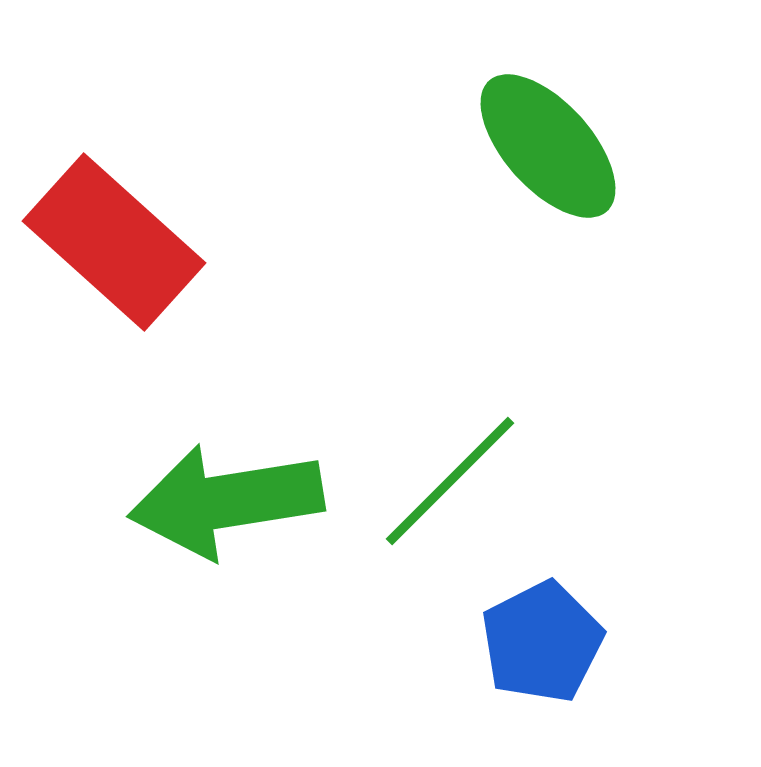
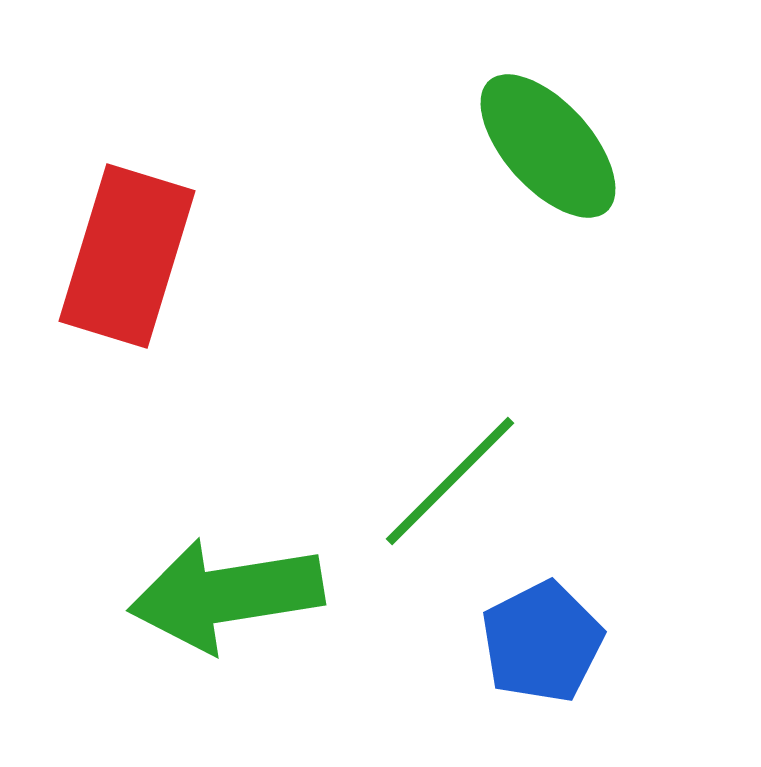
red rectangle: moved 13 px right, 14 px down; rotated 65 degrees clockwise
green arrow: moved 94 px down
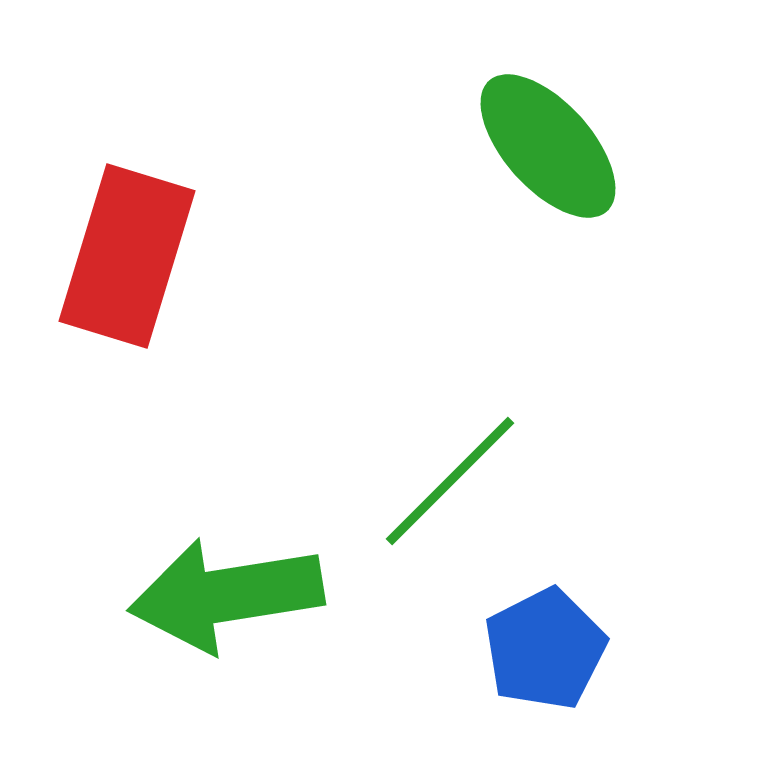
blue pentagon: moved 3 px right, 7 px down
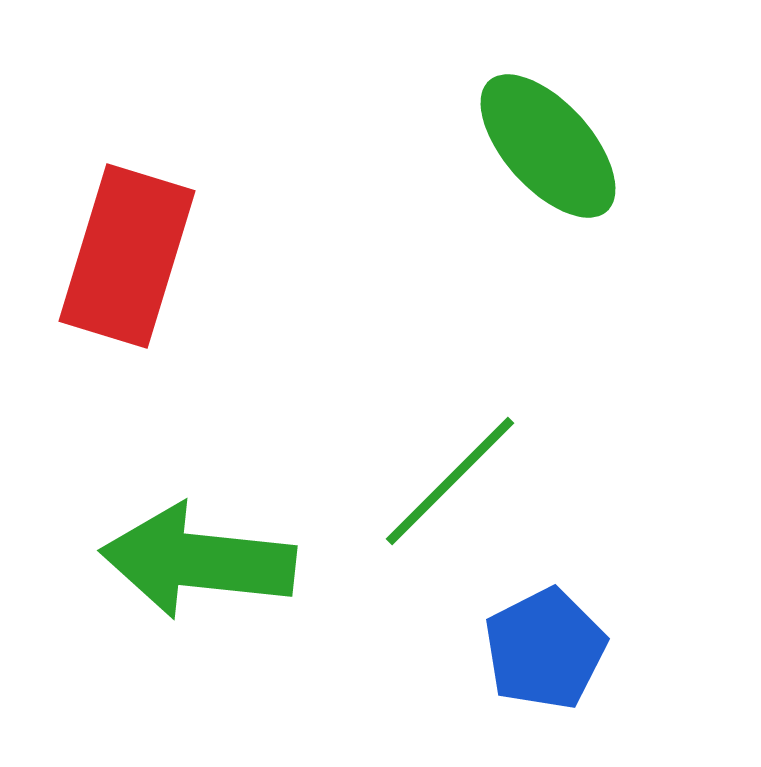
green arrow: moved 28 px left, 34 px up; rotated 15 degrees clockwise
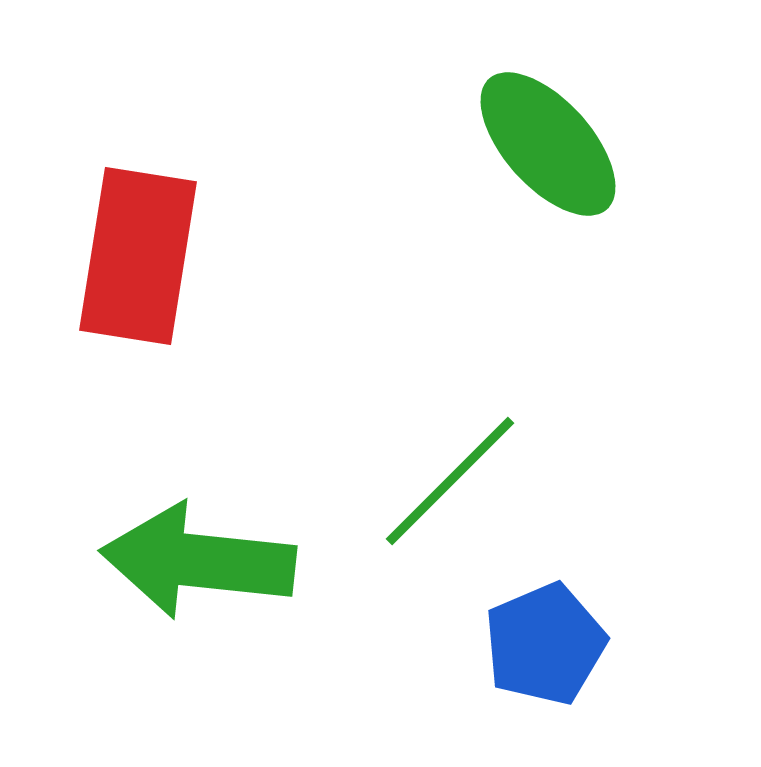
green ellipse: moved 2 px up
red rectangle: moved 11 px right; rotated 8 degrees counterclockwise
blue pentagon: moved 5 px up; rotated 4 degrees clockwise
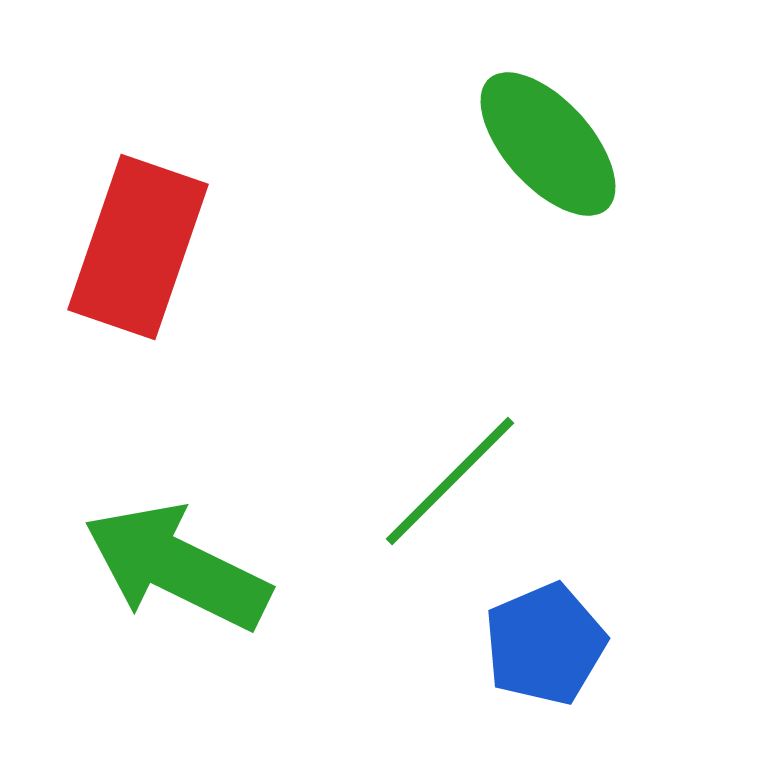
red rectangle: moved 9 px up; rotated 10 degrees clockwise
green arrow: moved 21 px left, 6 px down; rotated 20 degrees clockwise
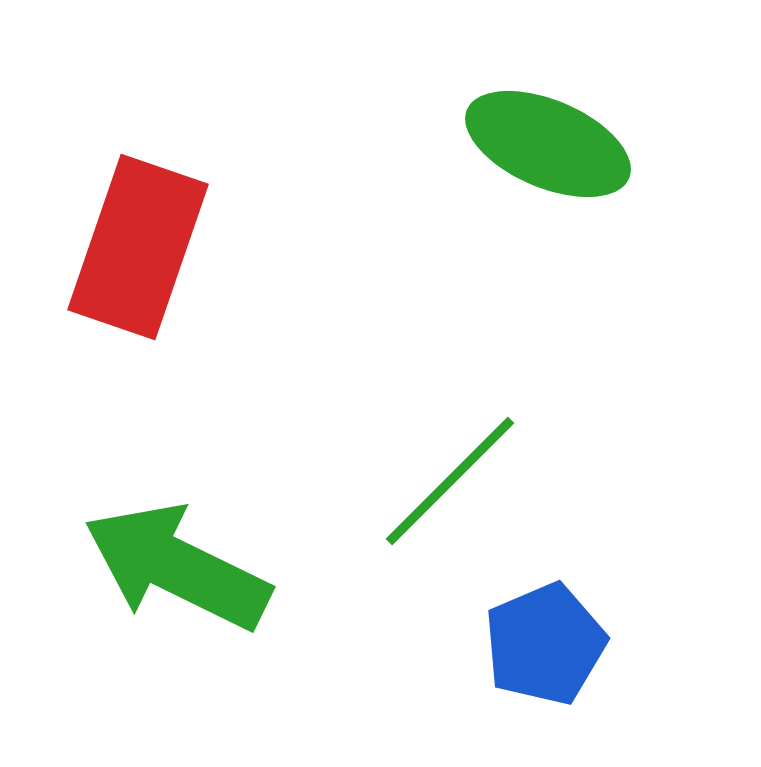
green ellipse: rotated 25 degrees counterclockwise
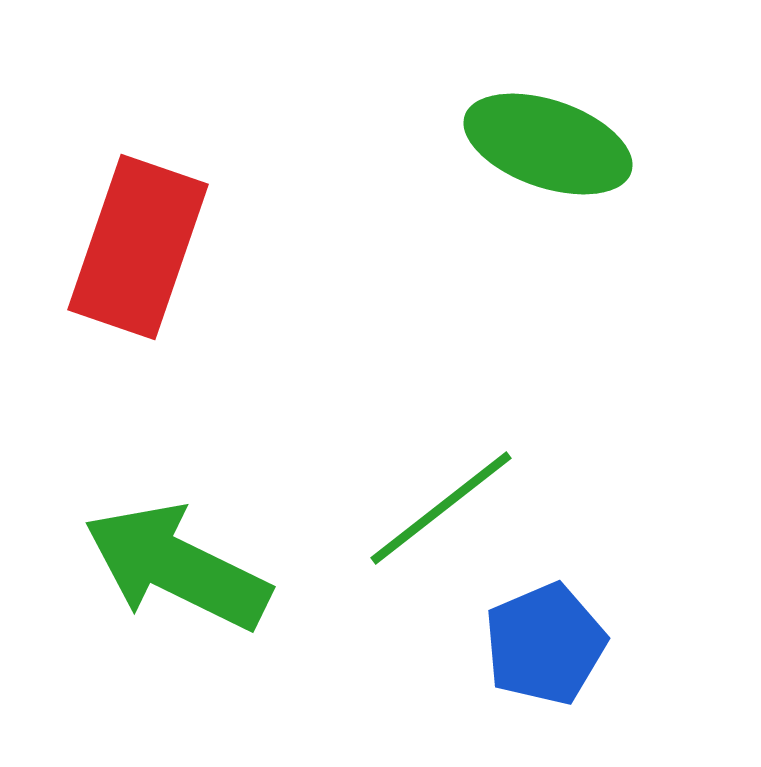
green ellipse: rotated 4 degrees counterclockwise
green line: moved 9 px left, 27 px down; rotated 7 degrees clockwise
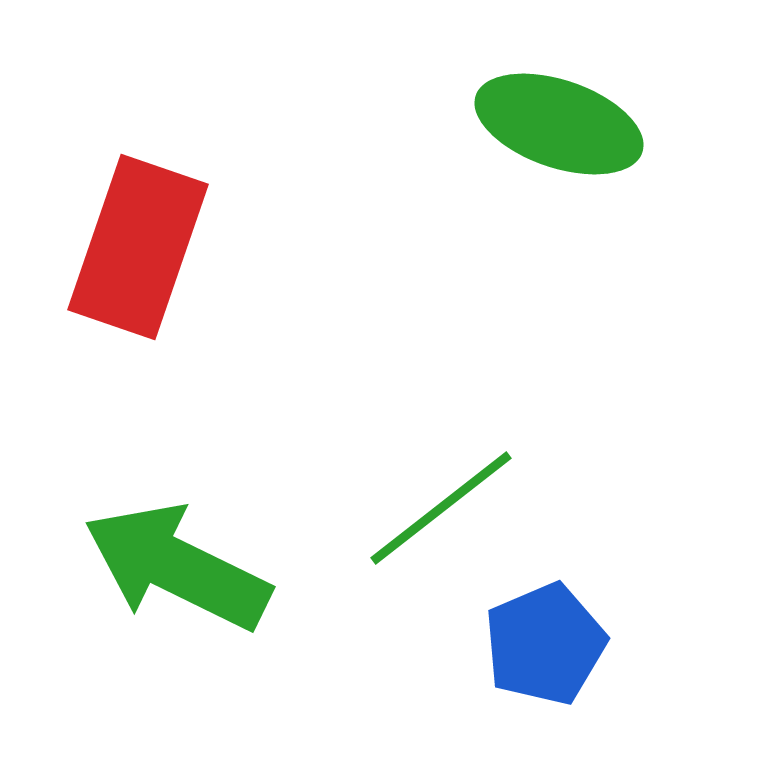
green ellipse: moved 11 px right, 20 px up
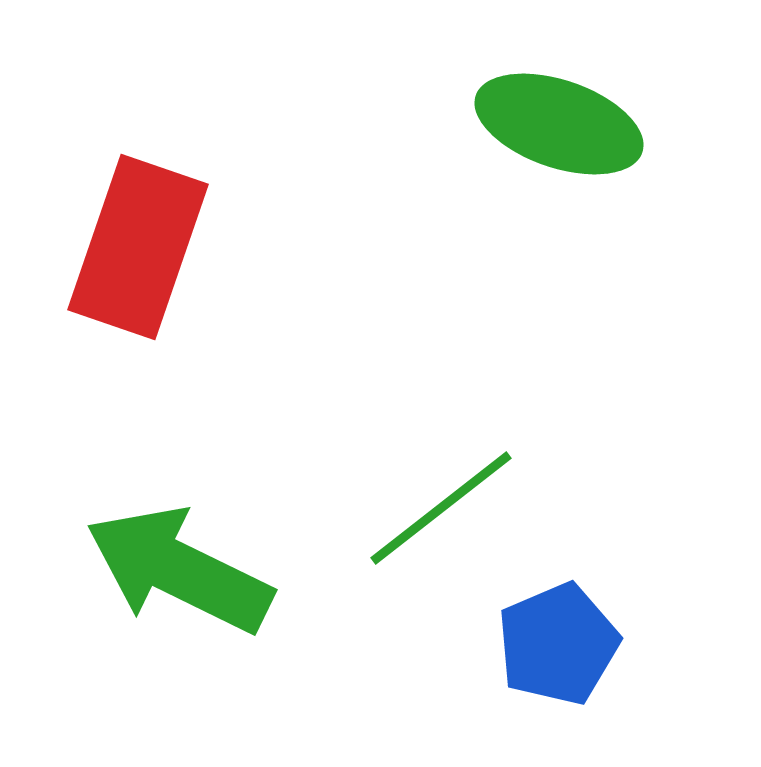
green arrow: moved 2 px right, 3 px down
blue pentagon: moved 13 px right
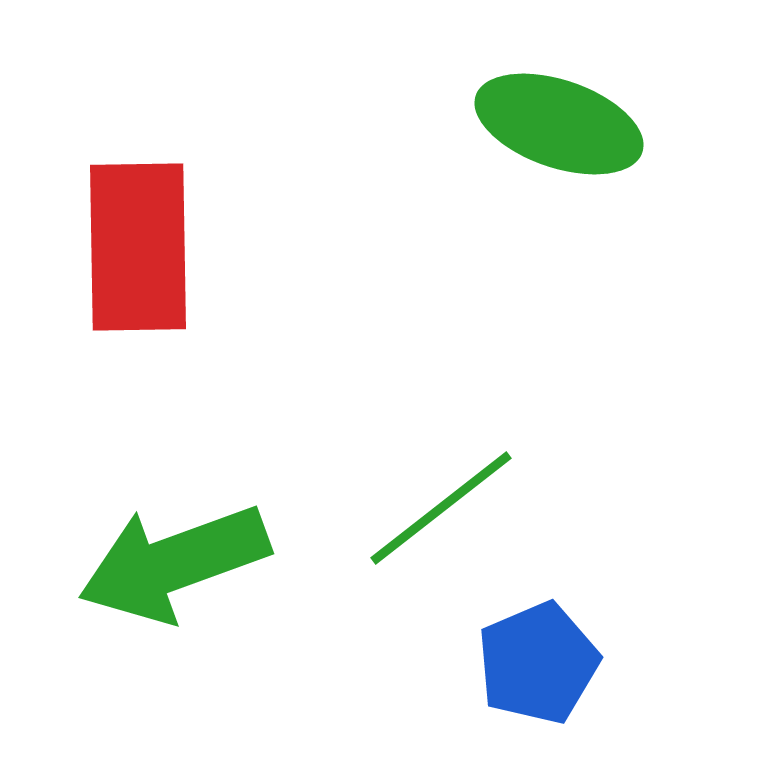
red rectangle: rotated 20 degrees counterclockwise
green arrow: moved 5 px left, 7 px up; rotated 46 degrees counterclockwise
blue pentagon: moved 20 px left, 19 px down
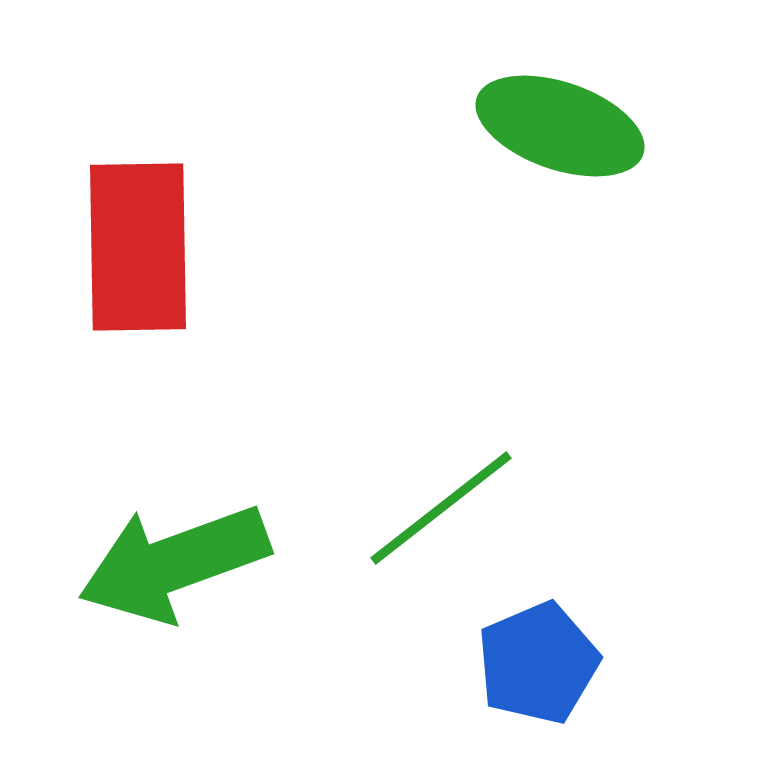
green ellipse: moved 1 px right, 2 px down
